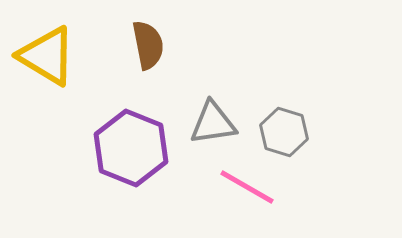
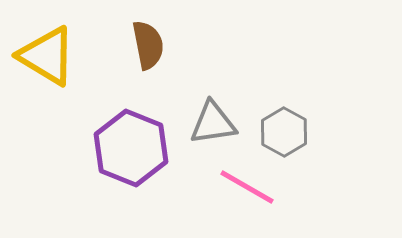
gray hexagon: rotated 12 degrees clockwise
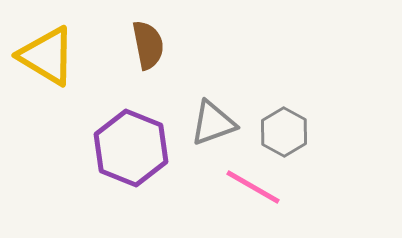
gray triangle: rotated 12 degrees counterclockwise
pink line: moved 6 px right
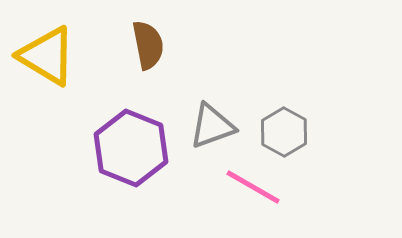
gray triangle: moved 1 px left, 3 px down
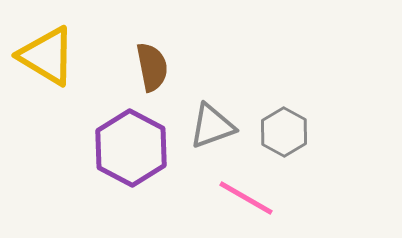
brown semicircle: moved 4 px right, 22 px down
purple hexagon: rotated 6 degrees clockwise
pink line: moved 7 px left, 11 px down
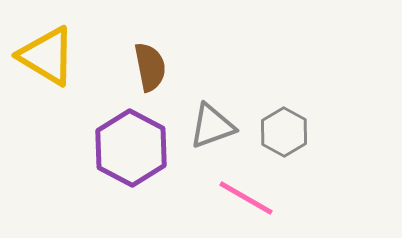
brown semicircle: moved 2 px left
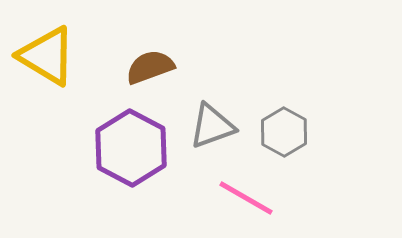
brown semicircle: rotated 99 degrees counterclockwise
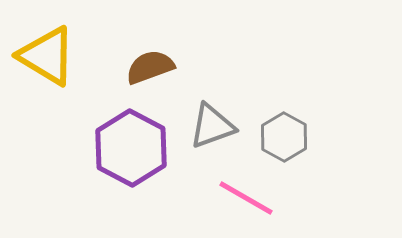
gray hexagon: moved 5 px down
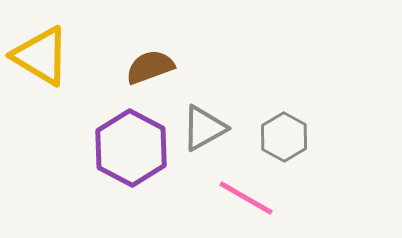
yellow triangle: moved 6 px left
gray triangle: moved 8 px left, 2 px down; rotated 9 degrees counterclockwise
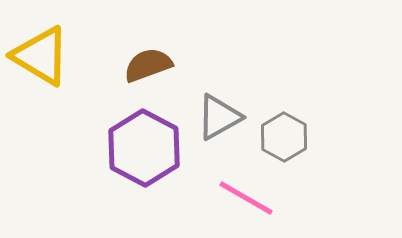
brown semicircle: moved 2 px left, 2 px up
gray triangle: moved 15 px right, 11 px up
purple hexagon: moved 13 px right
